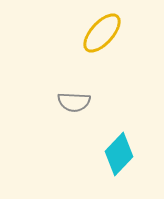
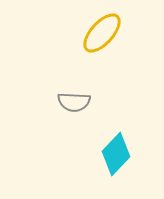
cyan diamond: moved 3 px left
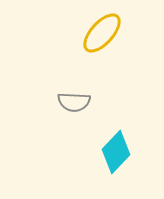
cyan diamond: moved 2 px up
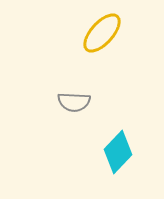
cyan diamond: moved 2 px right
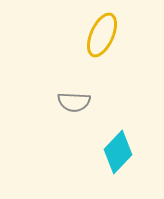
yellow ellipse: moved 2 px down; rotated 18 degrees counterclockwise
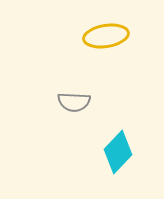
yellow ellipse: moved 4 px right, 1 px down; rotated 57 degrees clockwise
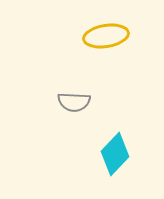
cyan diamond: moved 3 px left, 2 px down
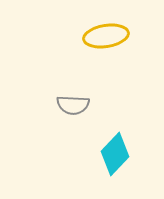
gray semicircle: moved 1 px left, 3 px down
